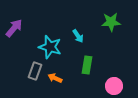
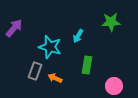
cyan arrow: rotated 64 degrees clockwise
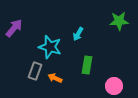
green star: moved 8 px right, 1 px up
cyan arrow: moved 2 px up
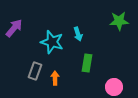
cyan arrow: rotated 48 degrees counterclockwise
cyan star: moved 2 px right, 5 px up
green rectangle: moved 2 px up
orange arrow: rotated 64 degrees clockwise
pink circle: moved 1 px down
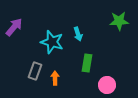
purple arrow: moved 1 px up
pink circle: moved 7 px left, 2 px up
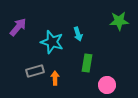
purple arrow: moved 4 px right
gray rectangle: rotated 54 degrees clockwise
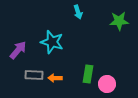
purple arrow: moved 23 px down
cyan arrow: moved 22 px up
green rectangle: moved 1 px right, 11 px down
gray rectangle: moved 1 px left, 4 px down; rotated 18 degrees clockwise
orange arrow: rotated 88 degrees counterclockwise
pink circle: moved 1 px up
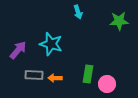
cyan star: moved 1 px left, 2 px down
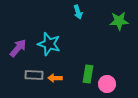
cyan star: moved 2 px left
purple arrow: moved 2 px up
